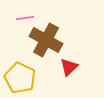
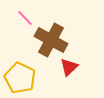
pink line: rotated 54 degrees clockwise
brown cross: moved 5 px right
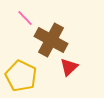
yellow pentagon: moved 1 px right, 2 px up
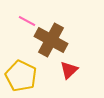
pink line: moved 2 px right, 3 px down; rotated 18 degrees counterclockwise
red triangle: moved 3 px down
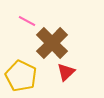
brown cross: moved 1 px right, 3 px down; rotated 16 degrees clockwise
red triangle: moved 3 px left, 2 px down
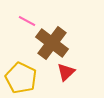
brown cross: rotated 8 degrees counterclockwise
yellow pentagon: moved 2 px down
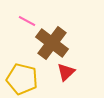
yellow pentagon: moved 1 px right, 1 px down; rotated 12 degrees counterclockwise
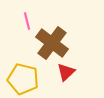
pink line: rotated 48 degrees clockwise
yellow pentagon: moved 1 px right
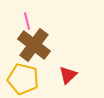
brown cross: moved 18 px left, 2 px down
red triangle: moved 2 px right, 3 px down
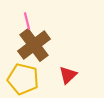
brown cross: rotated 16 degrees clockwise
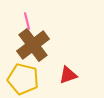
brown cross: moved 1 px left
red triangle: rotated 24 degrees clockwise
